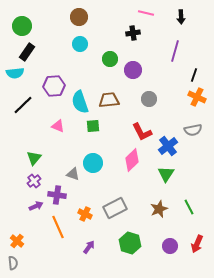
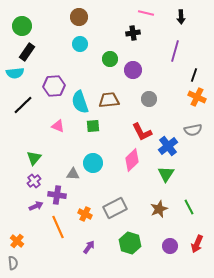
gray triangle at (73, 174): rotated 16 degrees counterclockwise
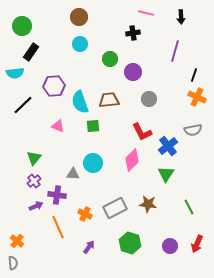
black rectangle at (27, 52): moved 4 px right
purple circle at (133, 70): moved 2 px down
brown star at (159, 209): moved 11 px left, 5 px up; rotated 30 degrees clockwise
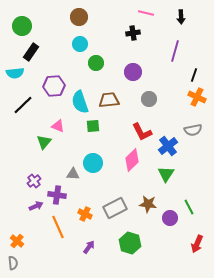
green circle at (110, 59): moved 14 px left, 4 px down
green triangle at (34, 158): moved 10 px right, 16 px up
purple circle at (170, 246): moved 28 px up
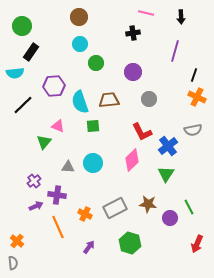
gray triangle at (73, 174): moved 5 px left, 7 px up
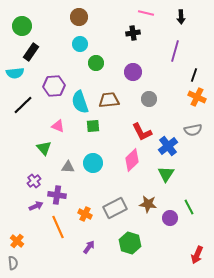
green triangle at (44, 142): moved 6 px down; rotated 21 degrees counterclockwise
red arrow at (197, 244): moved 11 px down
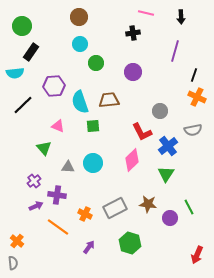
gray circle at (149, 99): moved 11 px right, 12 px down
orange line at (58, 227): rotated 30 degrees counterclockwise
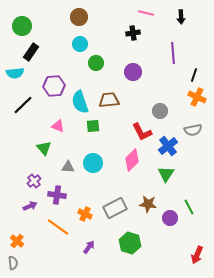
purple line at (175, 51): moved 2 px left, 2 px down; rotated 20 degrees counterclockwise
purple arrow at (36, 206): moved 6 px left
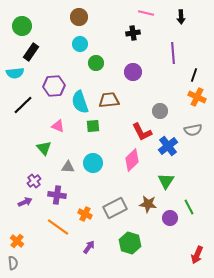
green triangle at (166, 174): moved 7 px down
purple arrow at (30, 206): moved 5 px left, 4 px up
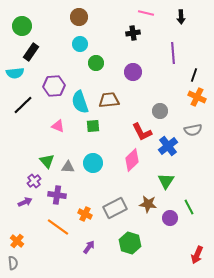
green triangle at (44, 148): moved 3 px right, 13 px down
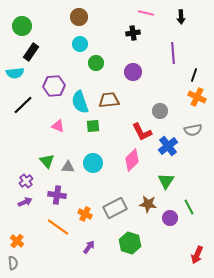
purple cross at (34, 181): moved 8 px left
